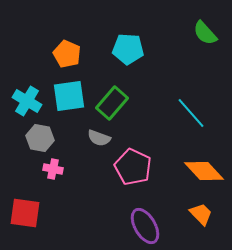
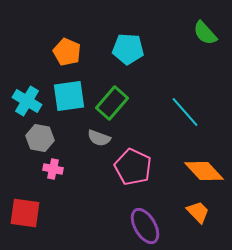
orange pentagon: moved 2 px up
cyan line: moved 6 px left, 1 px up
orange trapezoid: moved 3 px left, 2 px up
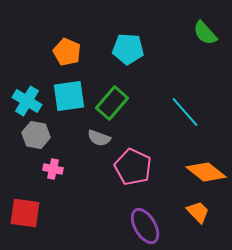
gray hexagon: moved 4 px left, 3 px up
orange diamond: moved 2 px right, 1 px down; rotated 9 degrees counterclockwise
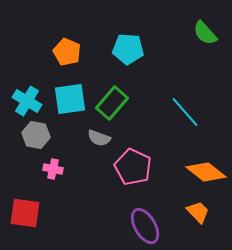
cyan square: moved 1 px right, 3 px down
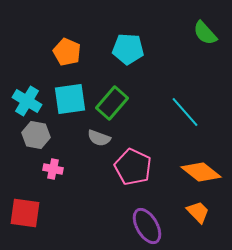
orange diamond: moved 5 px left
purple ellipse: moved 2 px right
